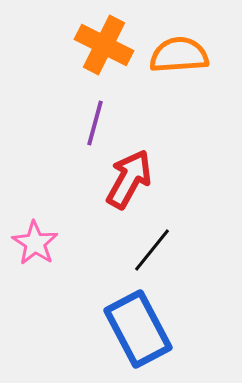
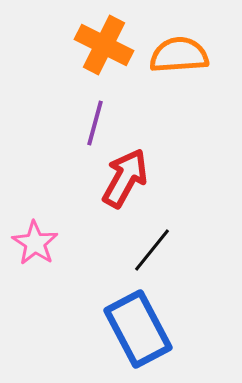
red arrow: moved 4 px left, 1 px up
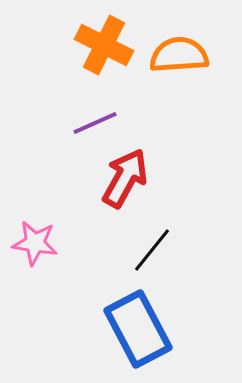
purple line: rotated 51 degrees clockwise
pink star: rotated 24 degrees counterclockwise
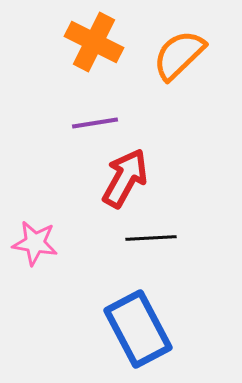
orange cross: moved 10 px left, 3 px up
orange semicircle: rotated 40 degrees counterclockwise
purple line: rotated 15 degrees clockwise
black line: moved 1 px left, 12 px up; rotated 48 degrees clockwise
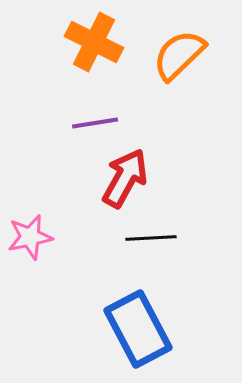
pink star: moved 5 px left, 6 px up; rotated 21 degrees counterclockwise
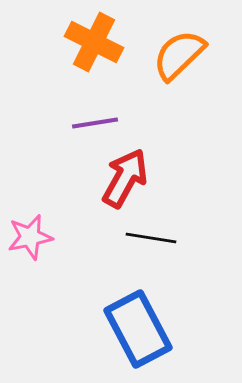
black line: rotated 12 degrees clockwise
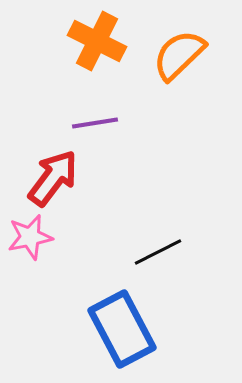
orange cross: moved 3 px right, 1 px up
red arrow: moved 72 px left; rotated 8 degrees clockwise
black line: moved 7 px right, 14 px down; rotated 36 degrees counterclockwise
blue rectangle: moved 16 px left
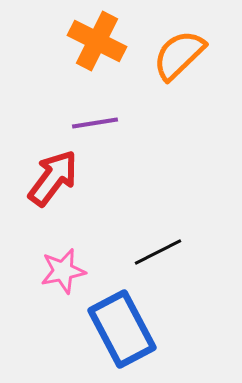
pink star: moved 33 px right, 34 px down
